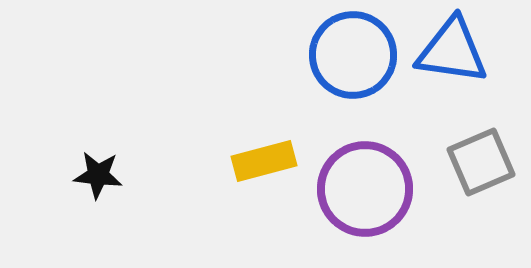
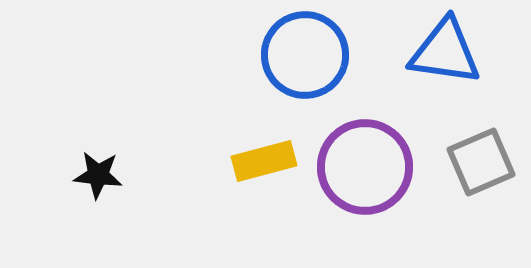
blue triangle: moved 7 px left, 1 px down
blue circle: moved 48 px left
purple circle: moved 22 px up
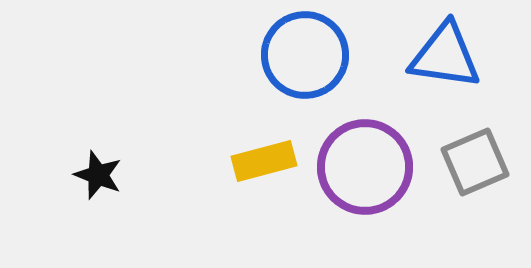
blue triangle: moved 4 px down
gray square: moved 6 px left
black star: rotated 15 degrees clockwise
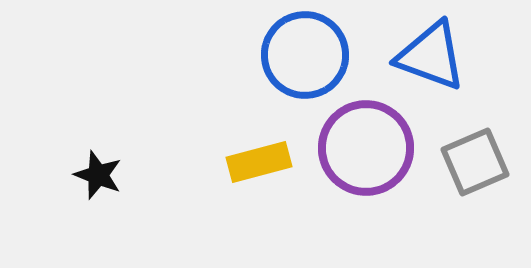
blue triangle: moved 14 px left; rotated 12 degrees clockwise
yellow rectangle: moved 5 px left, 1 px down
purple circle: moved 1 px right, 19 px up
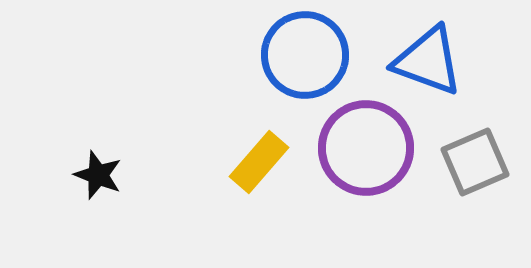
blue triangle: moved 3 px left, 5 px down
yellow rectangle: rotated 34 degrees counterclockwise
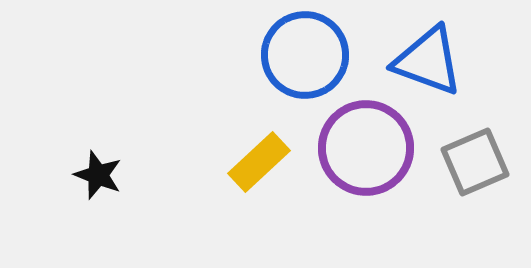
yellow rectangle: rotated 6 degrees clockwise
